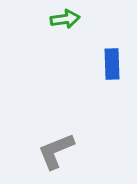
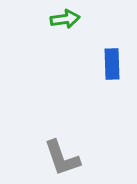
gray L-shape: moved 6 px right, 7 px down; rotated 87 degrees counterclockwise
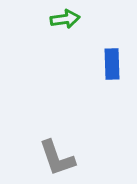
gray L-shape: moved 5 px left
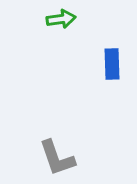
green arrow: moved 4 px left
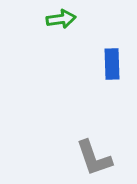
gray L-shape: moved 37 px right
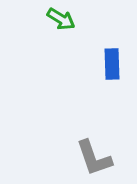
green arrow: rotated 40 degrees clockwise
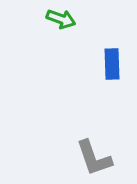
green arrow: rotated 12 degrees counterclockwise
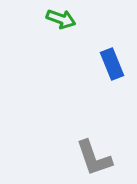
blue rectangle: rotated 20 degrees counterclockwise
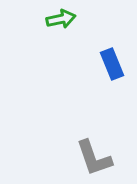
green arrow: rotated 32 degrees counterclockwise
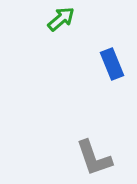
green arrow: rotated 28 degrees counterclockwise
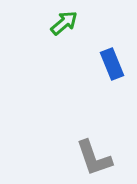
green arrow: moved 3 px right, 4 px down
